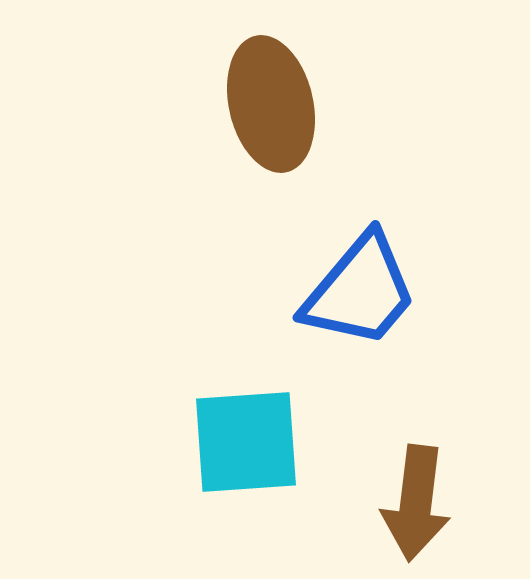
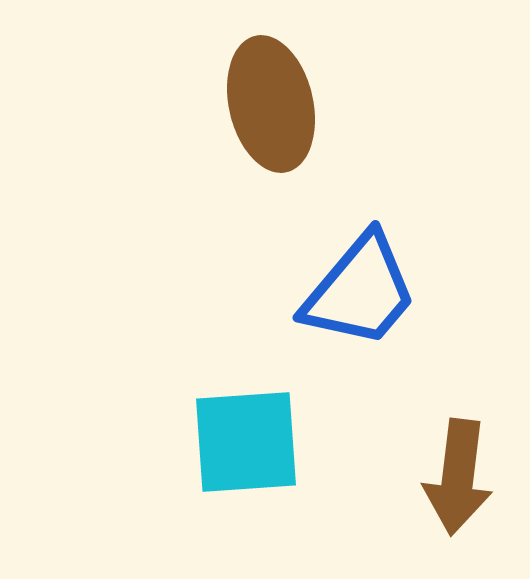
brown arrow: moved 42 px right, 26 px up
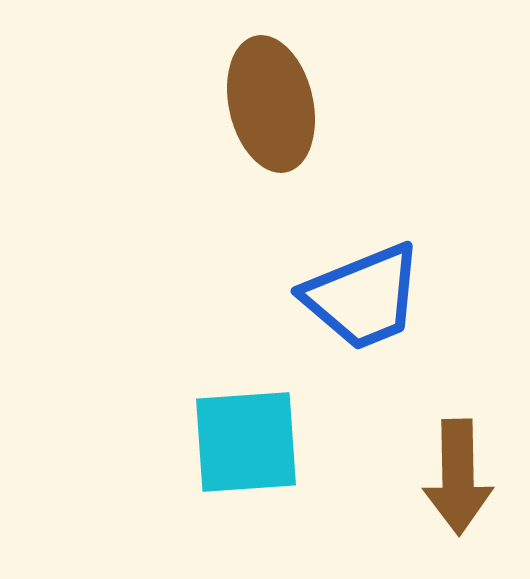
blue trapezoid: moved 3 px right, 6 px down; rotated 28 degrees clockwise
brown arrow: rotated 8 degrees counterclockwise
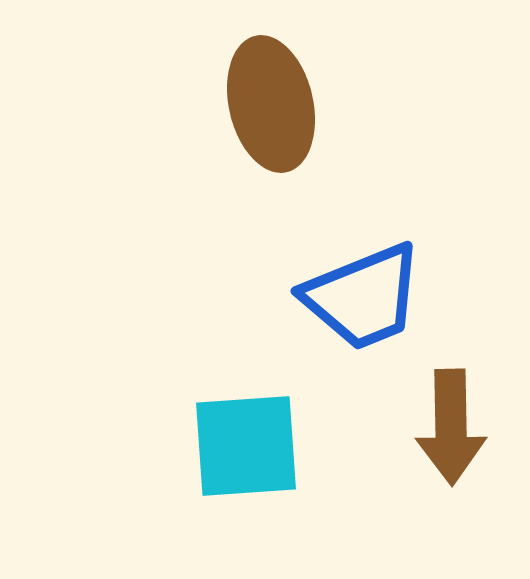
cyan square: moved 4 px down
brown arrow: moved 7 px left, 50 px up
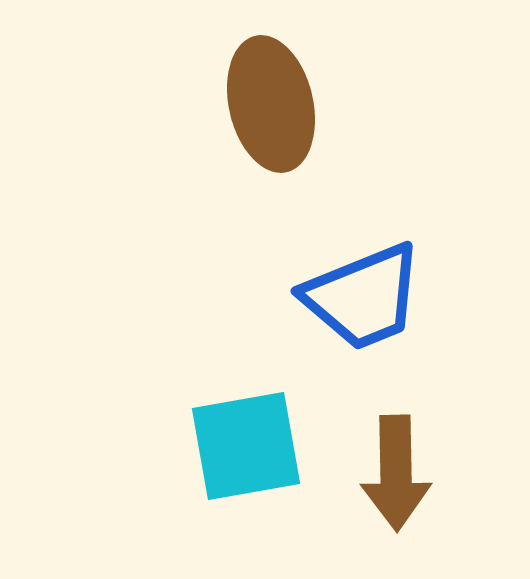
brown arrow: moved 55 px left, 46 px down
cyan square: rotated 6 degrees counterclockwise
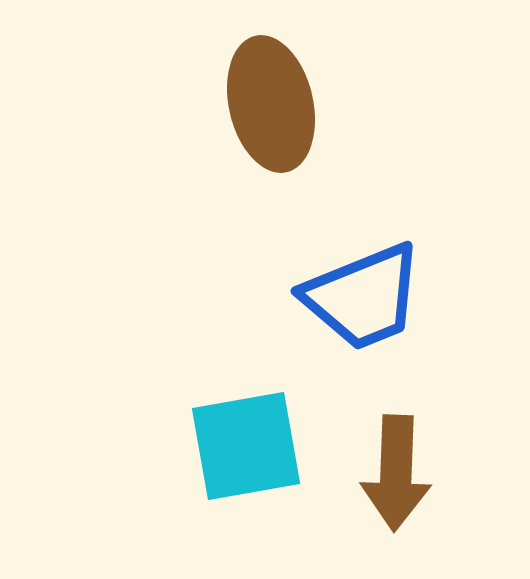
brown arrow: rotated 3 degrees clockwise
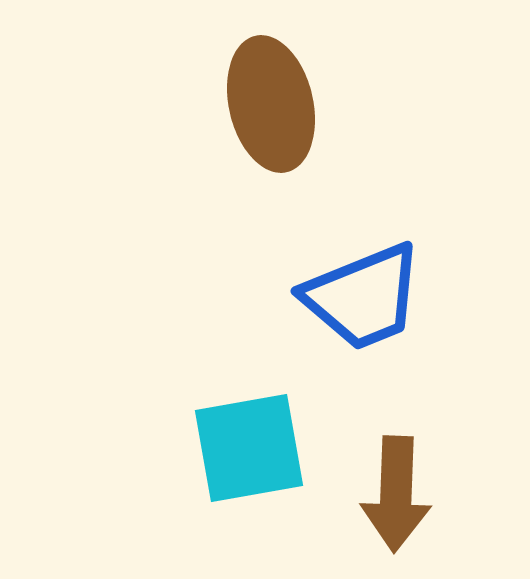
cyan square: moved 3 px right, 2 px down
brown arrow: moved 21 px down
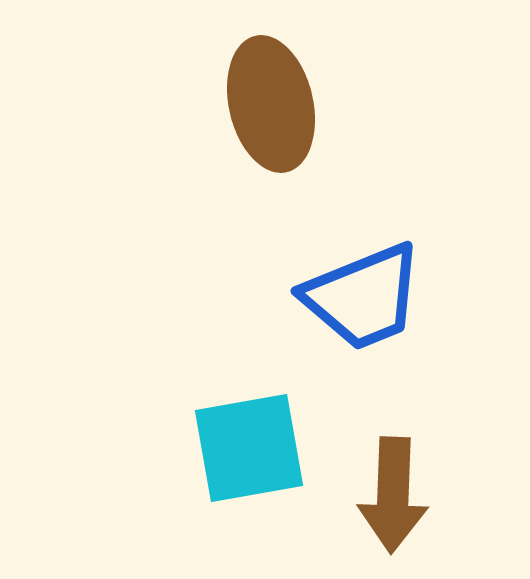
brown arrow: moved 3 px left, 1 px down
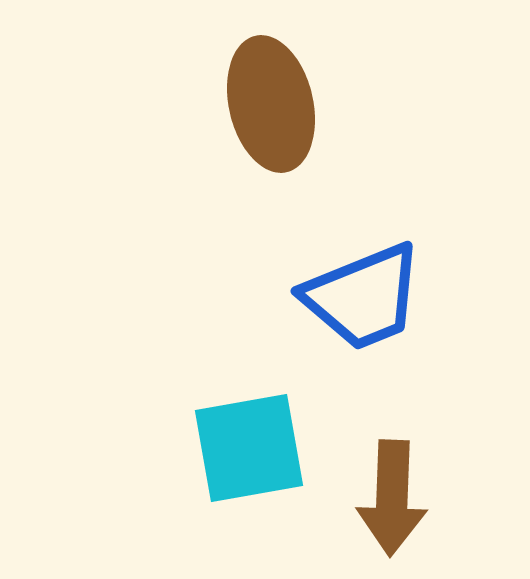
brown arrow: moved 1 px left, 3 px down
